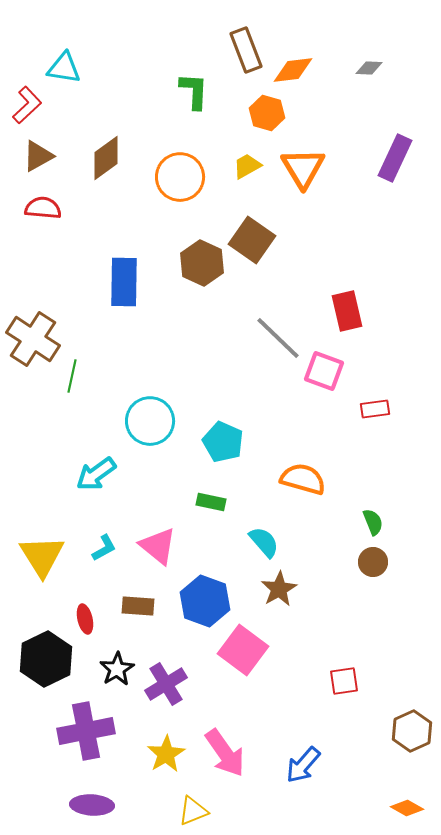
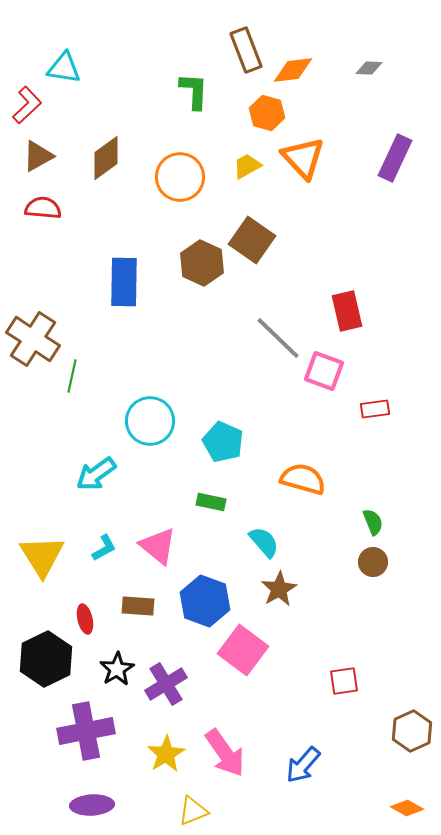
orange triangle at (303, 168): moved 10 px up; rotated 12 degrees counterclockwise
purple ellipse at (92, 805): rotated 6 degrees counterclockwise
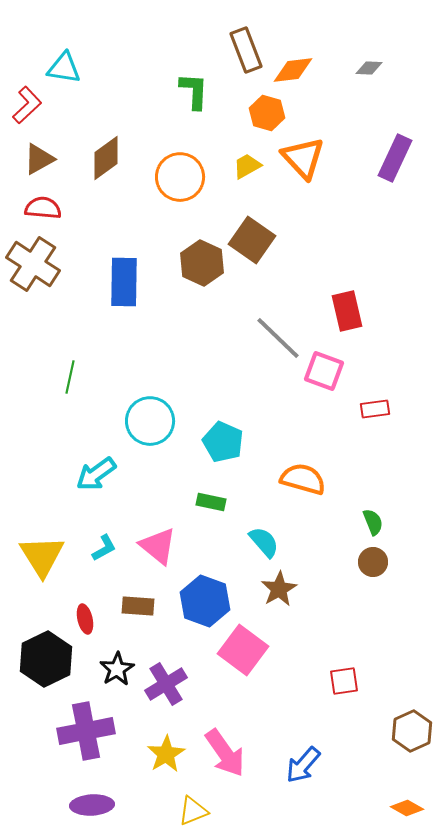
brown triangle at (38, 156): moved 1 px right, 3 px down
brown cross at (33, 339): moved 75 px up
green line at (72, 376): moved 2 px left, 1 px down
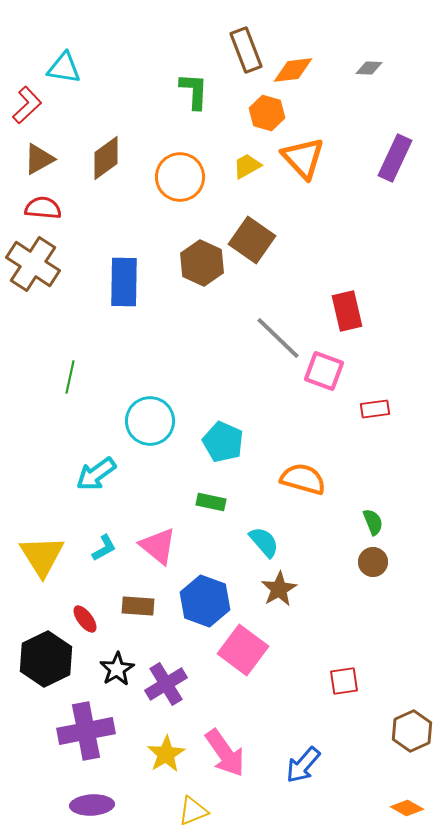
red ellipse at (85, 619): rotated 24 degrees counterclockwise
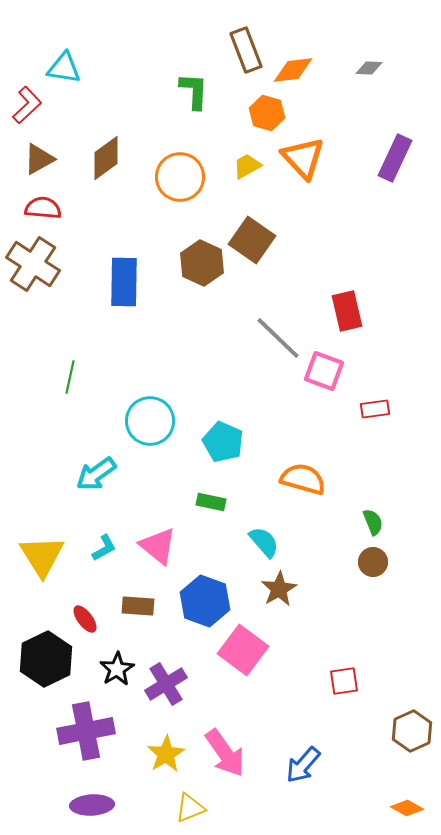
yellow triangle at (193, 811): moved 3 px left, 3 px up
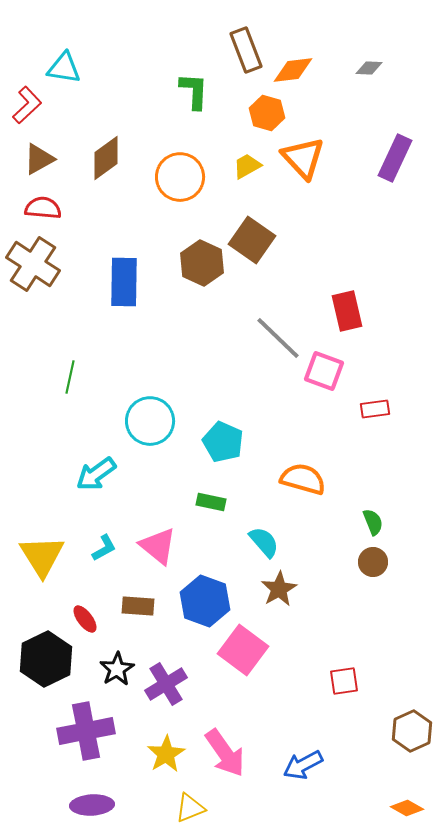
blue arrow at (303, 765): rotated 21 degrees clockwise
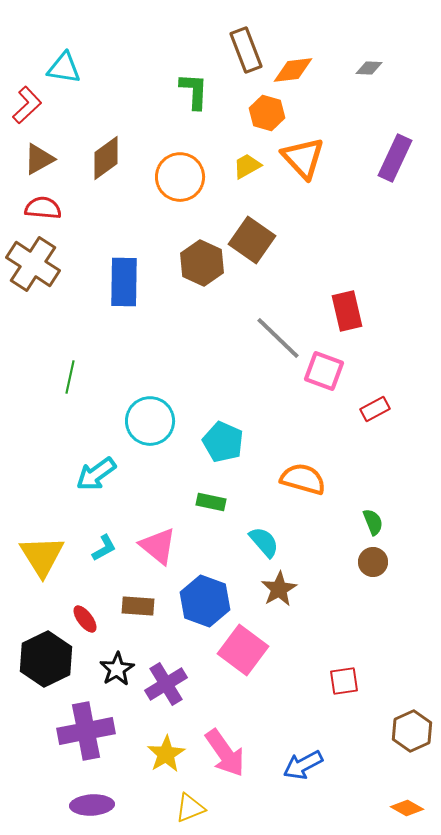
red rectangle at (375, 409): rotated 20 degrees counterclockwise
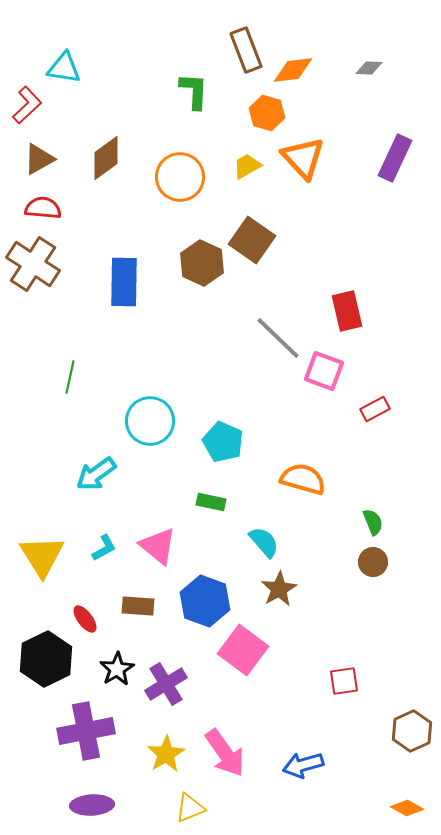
blue arrow at (303, 765): rotated 12 degrees clockwise
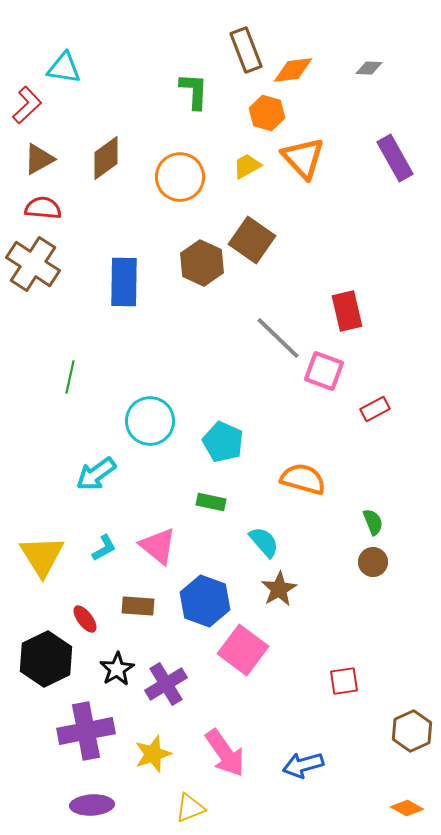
purple rectangle at (395, 158): rotated 54 degrees counterclockwise
yellow star at (166, 754): moved 13 px left; rotated 12 degrees clockwise
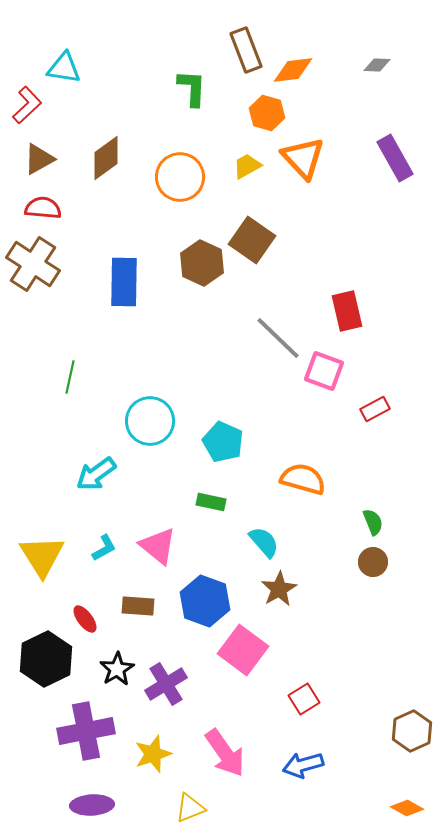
gray diamond at (369, 68): moved 8 px right, 3 px up
green L-shape at (194, 91): moved 2 px left, 3 px up
red square at (344, 681): moved 40 px left, 18 px down; rotated 24 degrees counterclockwise
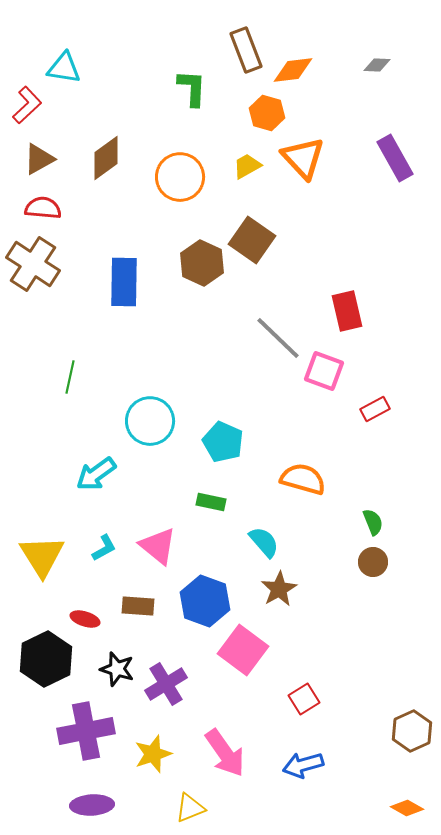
red ellipse at (85, 619): rotated 36 degrees counterclockwise
black star at (117, 669): rotated 24 degrees counterclockwise
